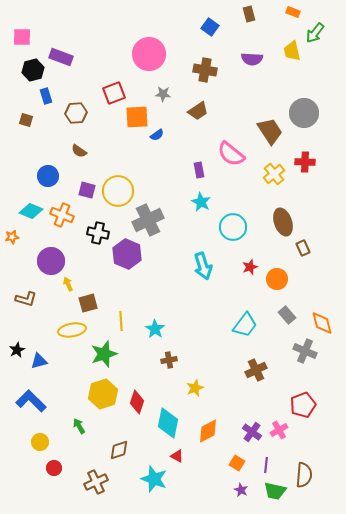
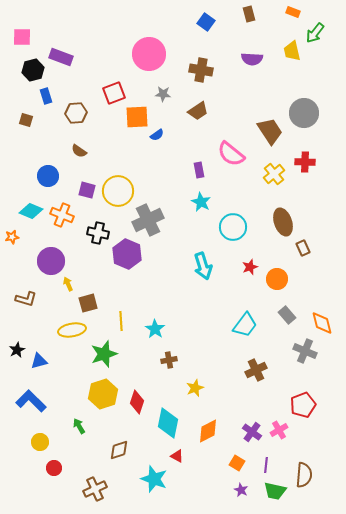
blue square at (210, 27): moved 4 px left, 5 px up
brown cross at (205, 70): moved 4 px left
brown cross at (96, 482): moved 1 px left, 7 px down
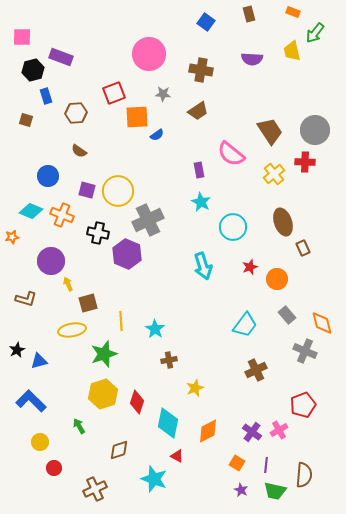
gray circle at (304, 113): moved 11 px right, 17 px down
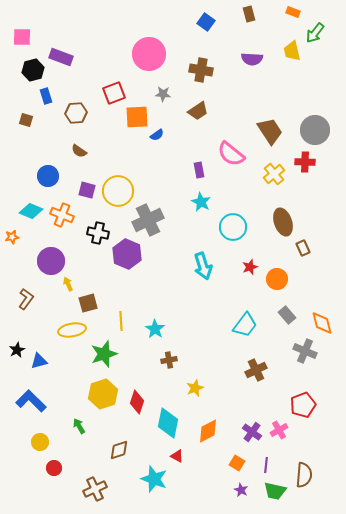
brown L-shape at (26, 299): rotated 70 degrees counterclockwise
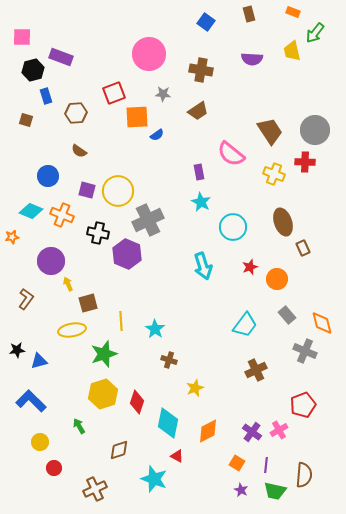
purple rectangle at (199, 170): moved 2 px down
yellow cross at (274, 174): rotated 30 degrees counterclockwise
black star at (17, 350): rotated 21 degrees clockwise
brown cross at (169, 360): rotated 28 degrees clockwise
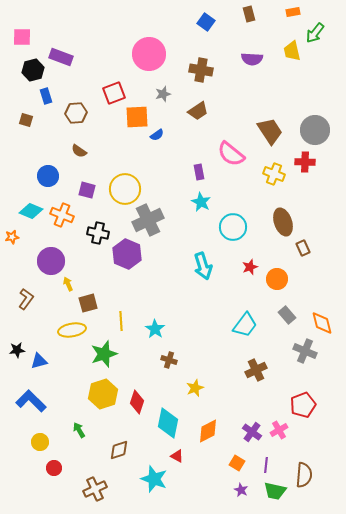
orange rectangle at (293, 12): rotated 32 degrees counterclockwise
gray star at (163, 94): rotated 21 degrees counterclockwise
yellow circle at (118, 191): moved 7 px right, 2 px up
green arrow at (79, 426): moved 4 px down
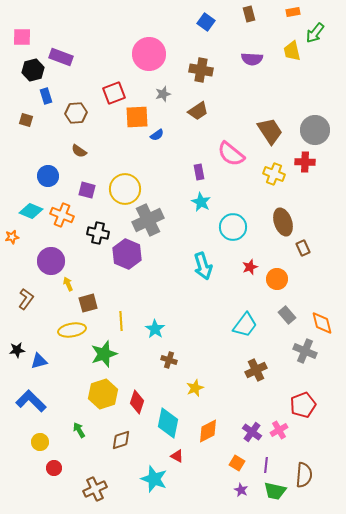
brown diamond at (119, 450): moved 2 px right, 10 px up
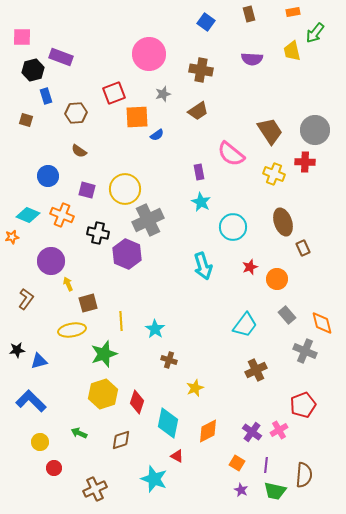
cyan diamond at (31, 211): moved 3 px left, 4 px down
green arrow at (79, 430): moved 3 px down; rotated 35 degrees counterclockwise
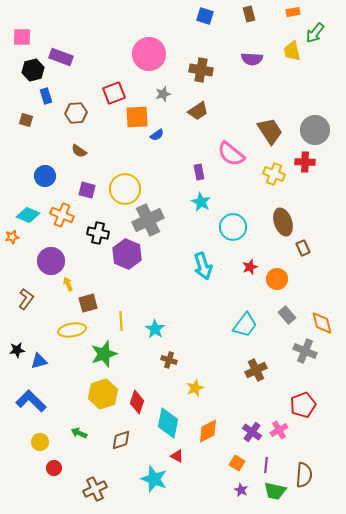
blue square at (206, 22): moved 1 px left, 6 px up; rotated 18 degrees counterclockwise
blue circle at (48, 176): moved 3 px left
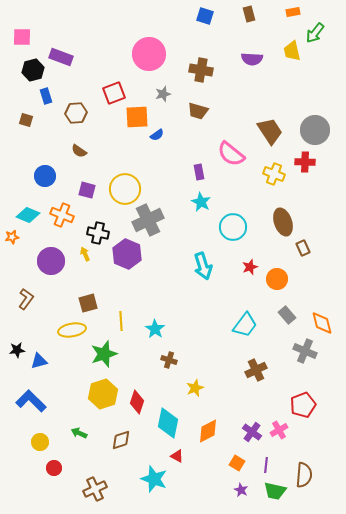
brown trapezoid at (198, 111): rotated 50 degrees clockwise
yellow arrow at (68, 284): moved 17 px right, 30 px up
